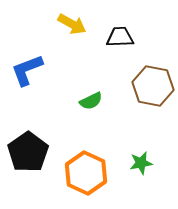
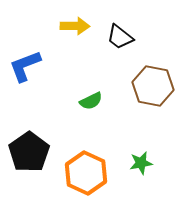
yellow arrow: moved 3 px right, 2 px down; rotated 28 degrees counterclockwise
black trapezoid: rotated 140 degrees counterclockwise
blue L-shape: moved 2 px left, 4 px up
black pentagon: moved 1 px right
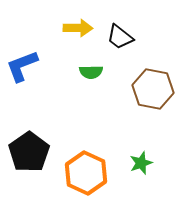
yellow arrow: moved 3 px right, 2 px down
blue L-shape: moved 3 px left
brown hexagon: moved 3 px down
green semicircle: moved 29 px up; rotated 25 degrees clockwise
green star: rotated 10 degrees counterclockwise
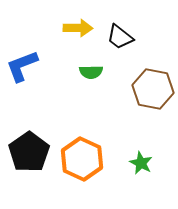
green star: rotated 25 degrees counterclockwise
orange hexagon: moved 4 px left, 14 px up
